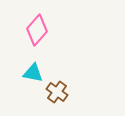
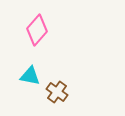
cyan triangle: moved 3 px left, 3 px down
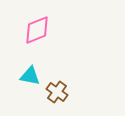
pink diamond: rotated 28 degrees clockwise
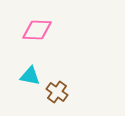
pink diamond: rotated 24 degrees clockwise
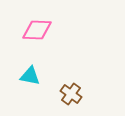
brown cross: moved 14 px right, 2 px down
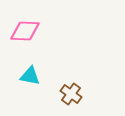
pink diamond: moved 12 px left, 1 px down
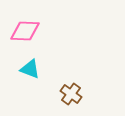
cyan triangle: moved 7 px up; rotated 10 degrees clockwise
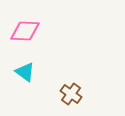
cyan triangle: moved 5 px left, 3 px down; rotated 15 degrees clockwise
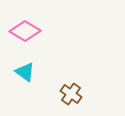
pink diamond: rotated 28 degrees clockwise
